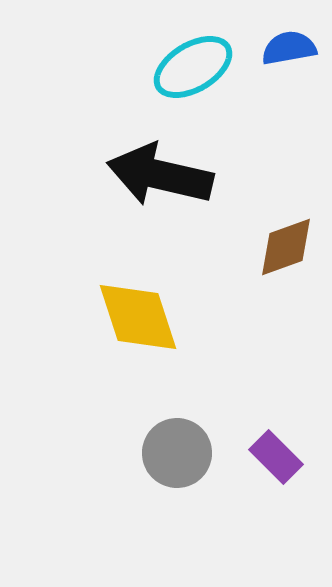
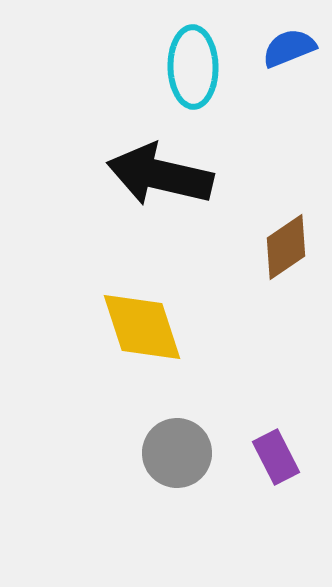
blue semicircle: rotated 12 degrees counterclockwise
cyan ellipse: rotated 60 degrees counterclockwise
brown diamond: rotated 14 degrees counterclockwise
yellow diamond: moved 4 px right, 10 px down
purple rectangle: rotated 18 degrees clockwise
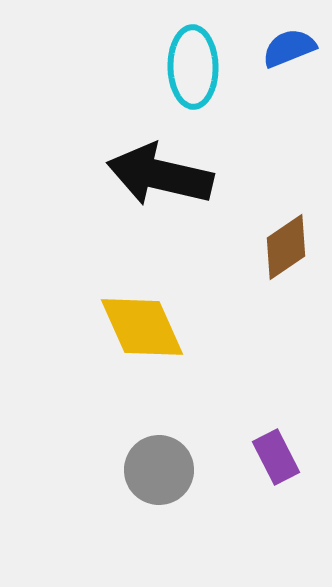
yellow diamond: rotated 6 degrees counterclockwise
gray circle: moved 18 px left, 17 px down
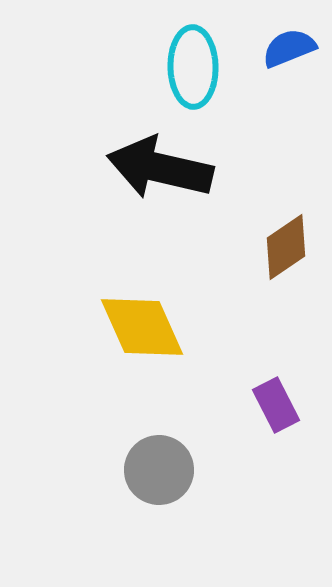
black arrow: moved 7 px up
purple rectangle: moved 52 px up
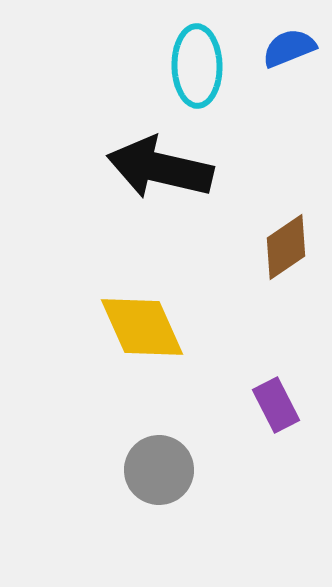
cyan ellipse: moved 4 px right, 1 px up
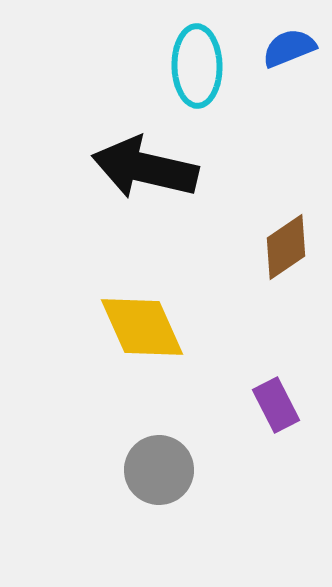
black arrow: moved 15 px left
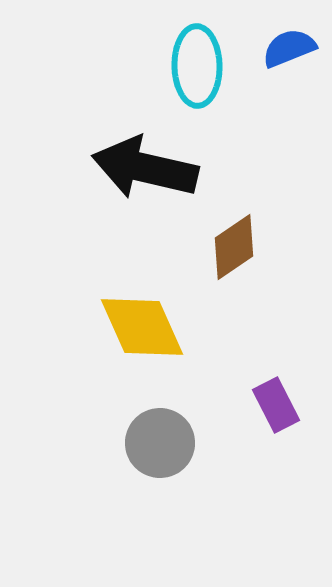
brown diamond: moved 52 px left
gray circle: moved 1 px right, 27 px up
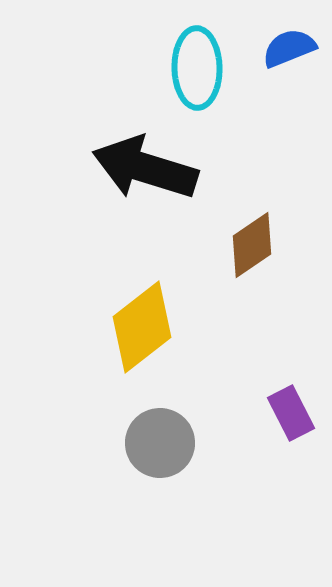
cyan ellipse: moved 2 px down
black arrow: rotated 4 degrees clockwise
brown diamond: moved 18 px right, 2 px up
yellow diamond: rotated 76 degrees clockwise
purple rectangle: moved 15 px right, 8 px down
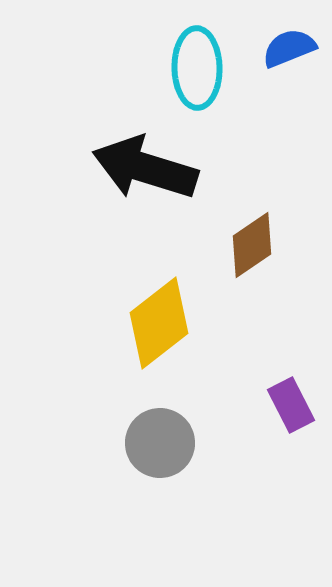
yellow diamond: moved 17 px right, 4 px up
purple rectangle: moved 8 px up
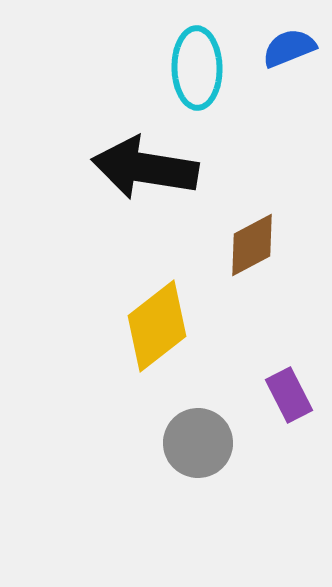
black arrow: rotated 8 degrees counterclockwise
brown diamond: rotated 6 degrees clockwise
yellow diamond: moved 2 px left, 3 px down
purple rectangle: moved 2 px left, 10 px up
gray circle: moved 38 px right
